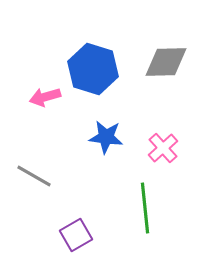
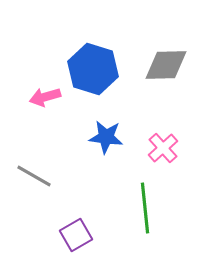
gray diamond: moved 3 px down
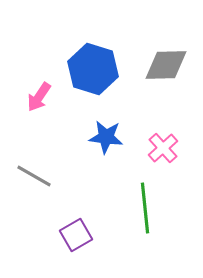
pink arrow: moved 6 px left; rotated 40 degrees counterclockwise
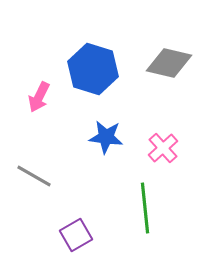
gray diamond: moved 3 px right, 2 px up; rotated 15 degrees clockwise
pink arrow: rotated 8 degrees counterclockwise
